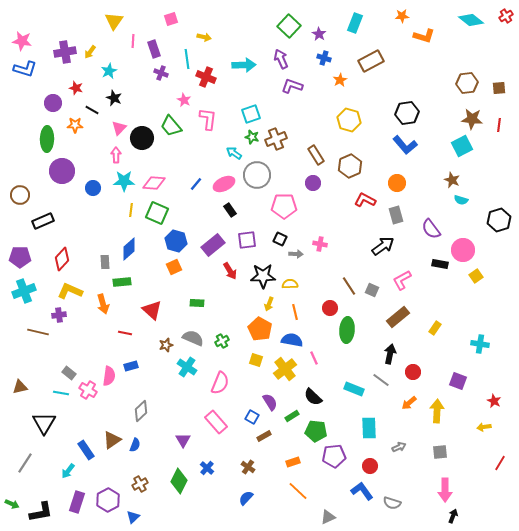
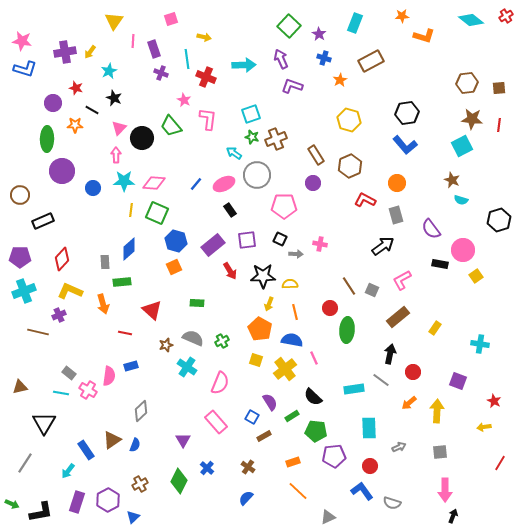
purple cross at (59, 315): rotated 16 degrees counterclockwise
cyan rectangle at (354, 389): rotated 30 degrees counterclockwise
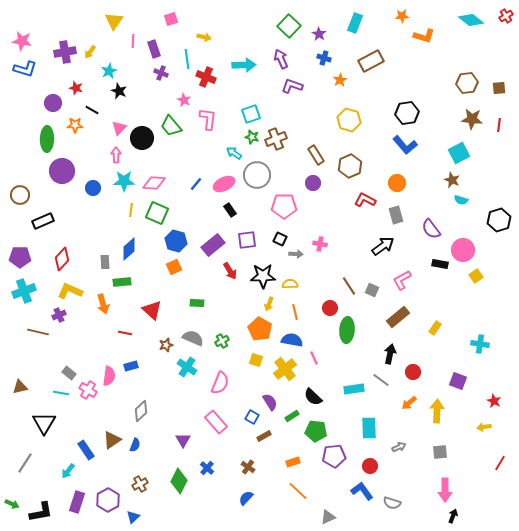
black star at (114, 98): moved 5 px right, 7 px up
cyan square at (462, 146): moved 3 px left, 7 px down
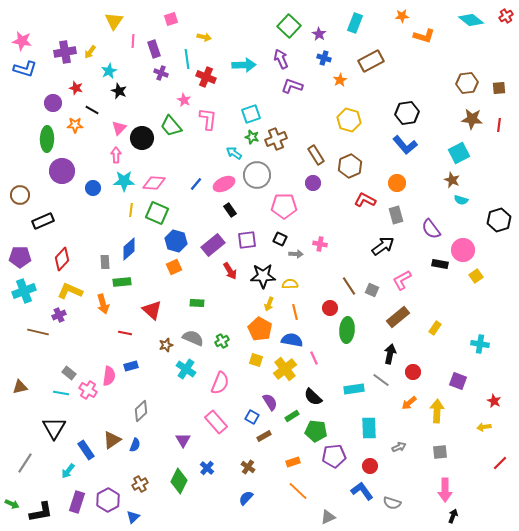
cyan cross at (187, 367): moved 1 px left, 2 px down
black triangle at (44, 423): moved 10 px right, 5 px down
red line at (500, 463): rotated 14 degrees clockwise
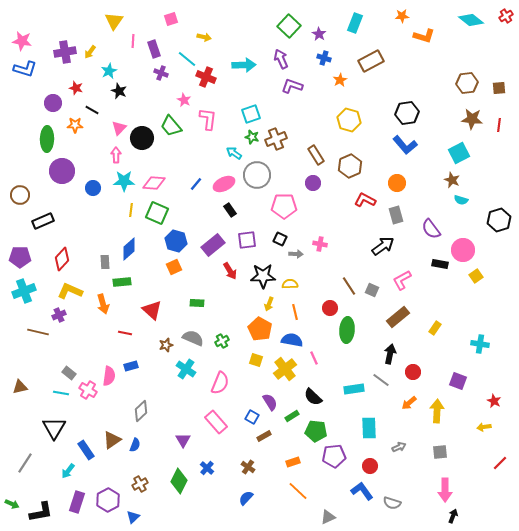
cyan line at (187, 59): rotated 42 degrees counterclockwise
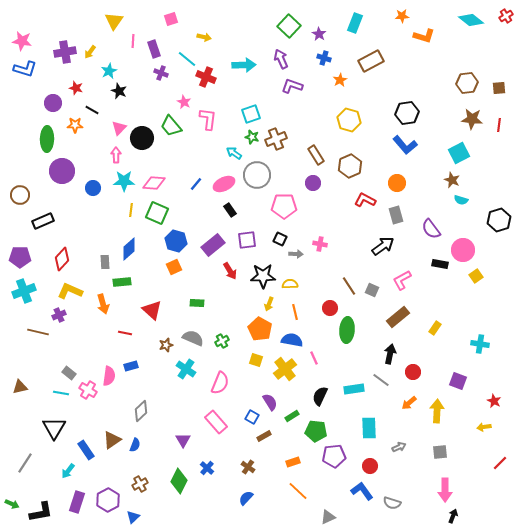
pink star at (184, 100): moved 2 px down
black semicircle at (313, 397): moved 7 px right, 1 px up; rotated 72 degrees clockwise
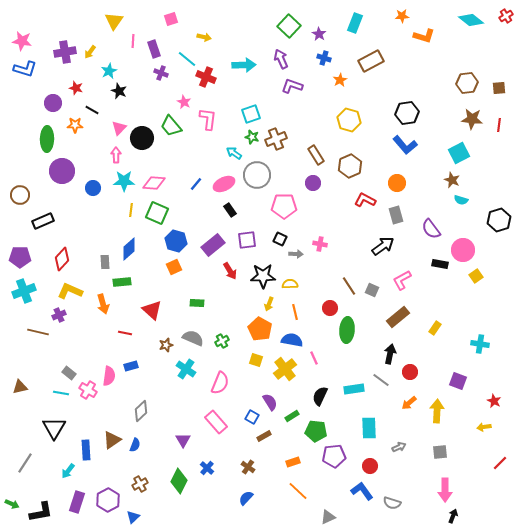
red circle at (413, 372): moved 3 px left
blue rectangle at (86, 450): rotated 30 degrees clockwise
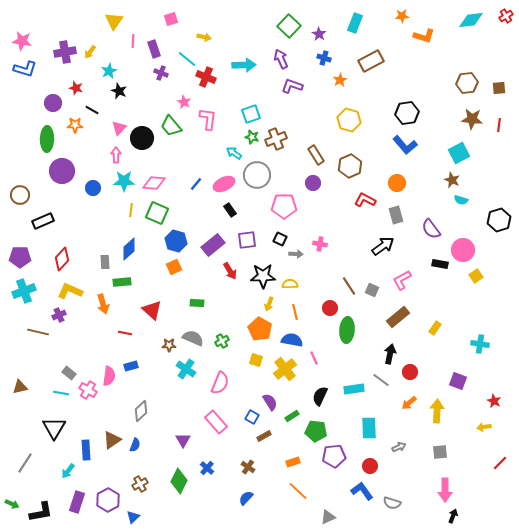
cyan diamond at (471, 20): rotated 45 degrees counterclockwise
brown star at (166, 345): moved 3 px right; rotated 16 degrees clockwise
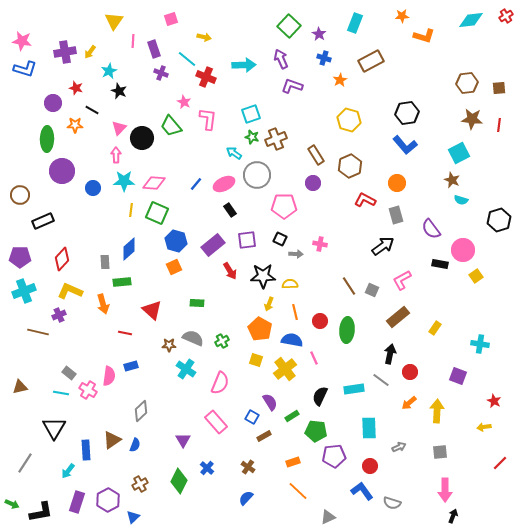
red circle at (330, 308): moved 10 px left, 13 px down
purple square at (458, 381): moved 5 px up
